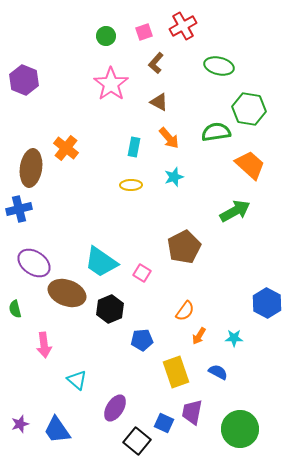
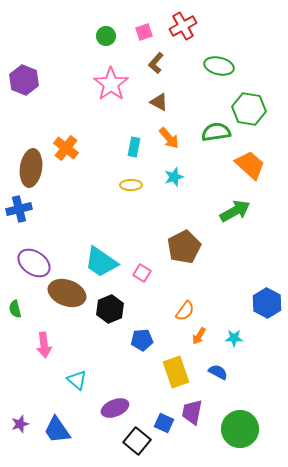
purple ellipse at (115, 408): rotated 36 degrees clockwise
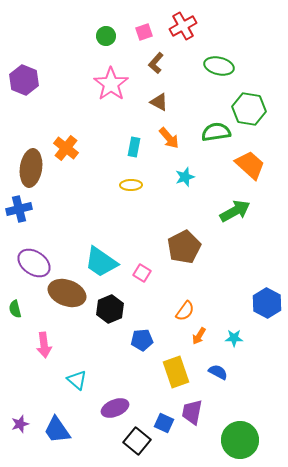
cyan star at (174, 177): moved 11 px right
green circle at (240, 429): moved 11 px down
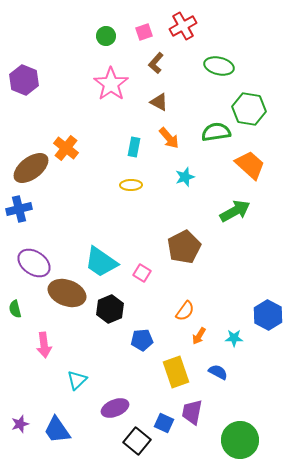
brown ellipse at (31, 168): rotated 45 degrees clockwise
blue hexagon at (267, 303): moved 1 px right, 12 px down
cyan triangle at (77, 380): rotated 35 degrees clockwise
